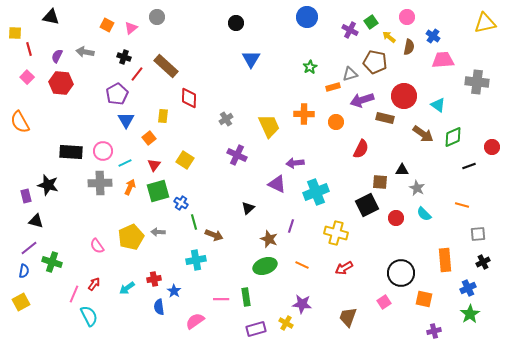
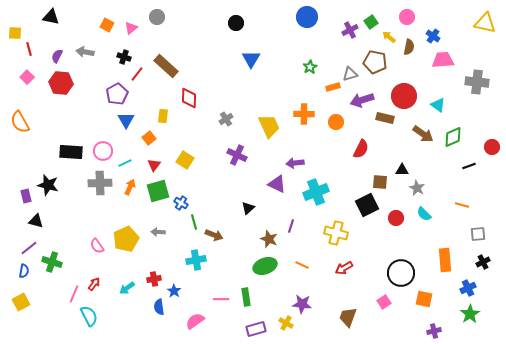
yellow triangle at (485, 23): rotated 25 degrees clockwise
purple cross at (350, 30): rotated 35 degrees clockwise
yellow pentagon at (131, 237): moved 5 px left, 2 px down
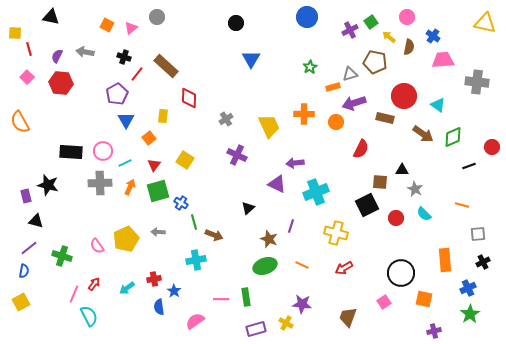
purple arrow at (362, 100): moved 8 px left, 3 px down
gray star at (417, 188): moved 2 px left, 1 px down
green cross at (52, 262): moved 10 px right, 6 px up
